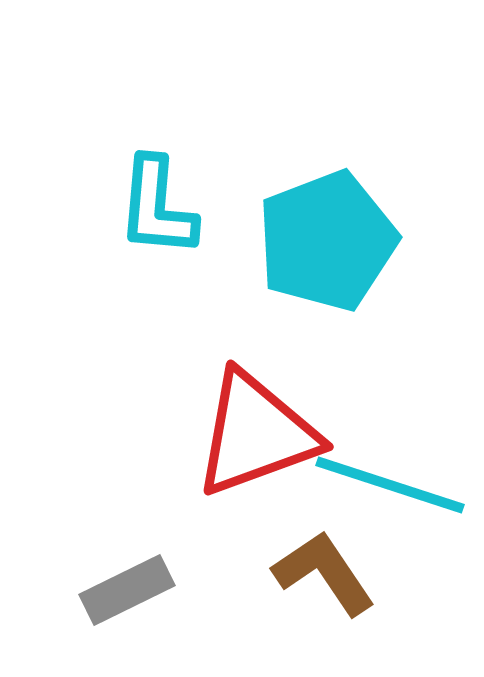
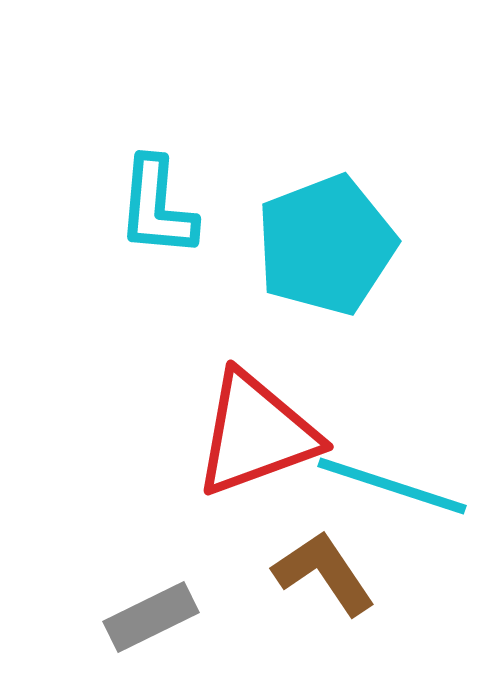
cyan pentagon: moved 1 px left, 4 px down
cyan line: moved 2 px right, 1 px down
gray rectangle: moved 24 px right, 27 px down
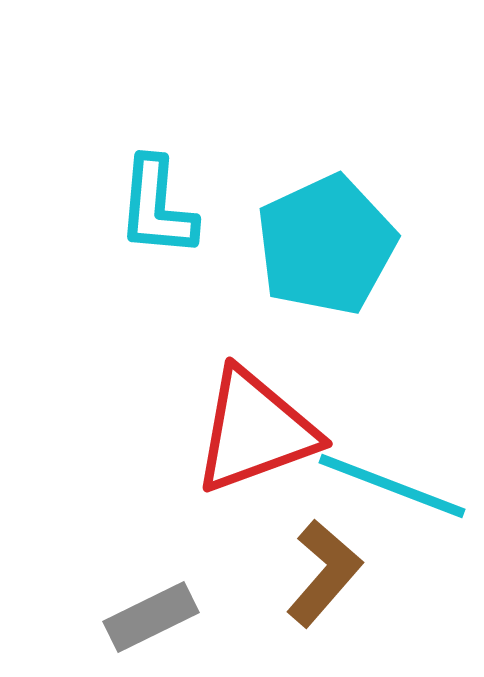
cyan pentagon: rotated 4 degrees counterclockwise
red triangle: moved 1 px left, 3 px up
cyan line: rotated 3 degrees clockwise
brown L-shape: rotated 75 degrees clockwise
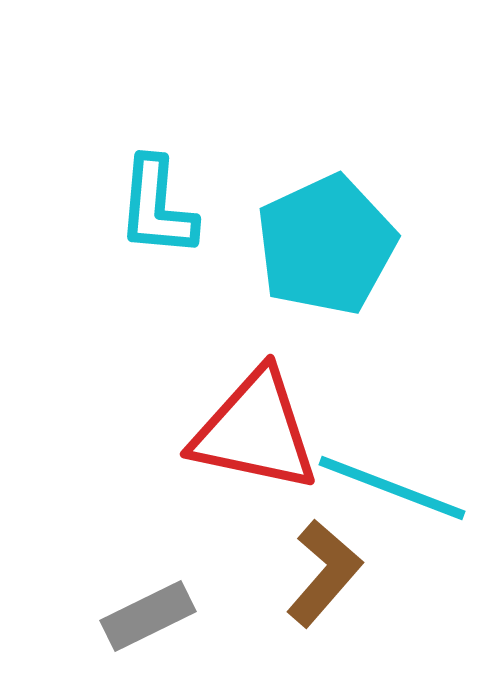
red triangle: rotated 32 degrees clockwise
cyan line: moved 2 px down
gray rectangle: moved 3 px left, 1 px up
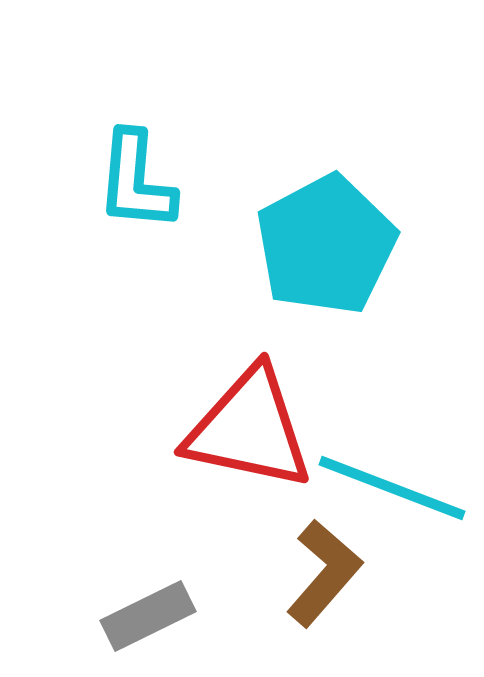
cyan L-shape: moved 21 px left, 26 px up
cyan pentagon: rotated 3 degrees counterclockwise
red triangle: moved 6 px left, 2 px up
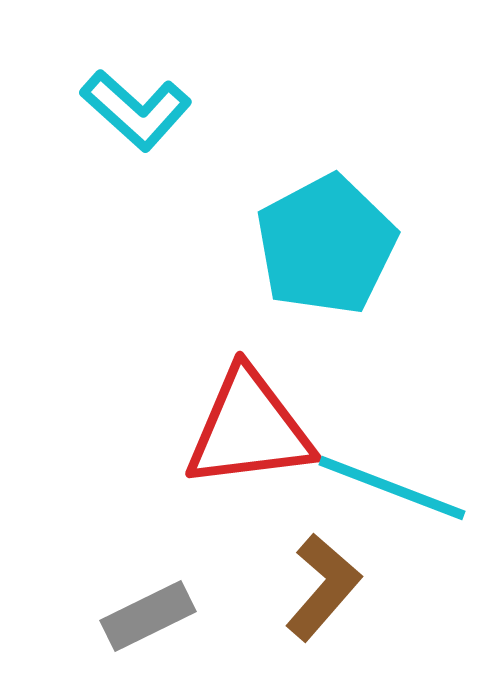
cyan L-shape: moved 71 px up; rotated 53 degrees counterclockwise
red triangle: rotated 19 degrees counterclockwise
brown L-shape: moved 1 px left, 14 px down
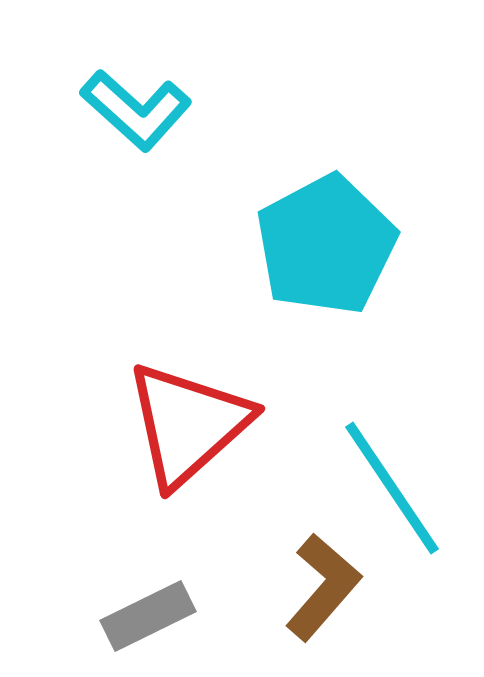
red triangle: moved 61 px left, 5 px up; rotated 35 degrees counterclockwise
cyan line: rotated 35 degrees clockwise
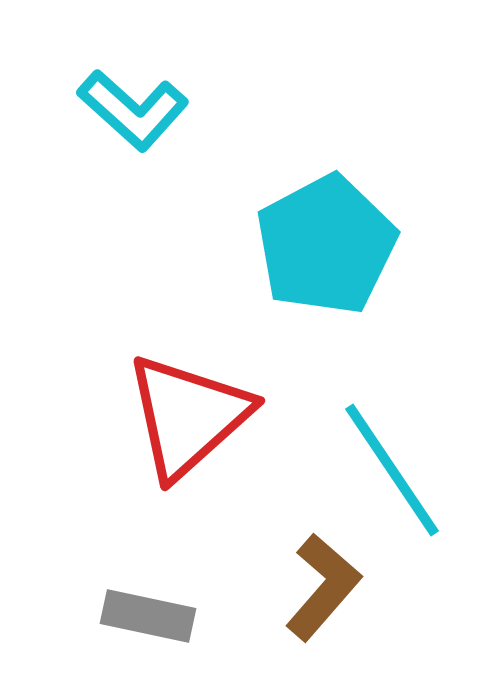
cyan L-shape: moved 3 px left
red triangle: moved 8 px up
cyan line: moved 18 px up
gray rectangle: rotated 38 degrees clockwise
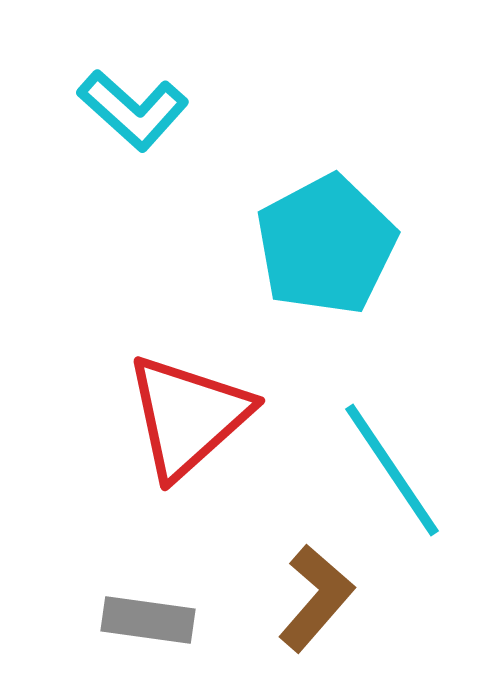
brown L-shape: moved 7 px left, 11 px down
gray rectangle: moved 4 px down; rotated 4 degrees counterclockwise
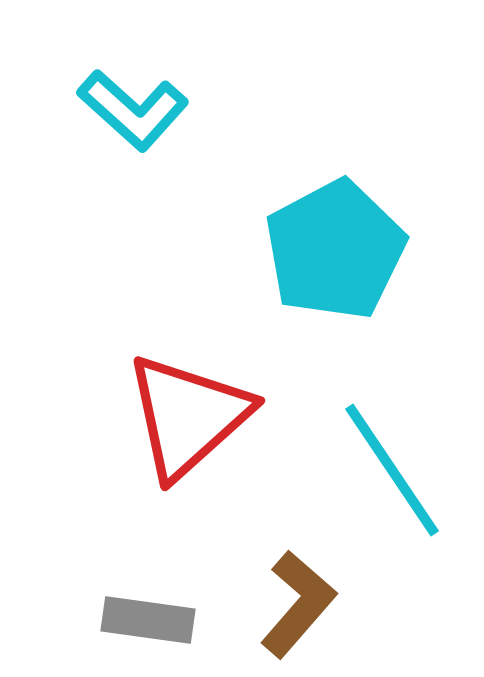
cyan pentagon: moved 9 px right, 5 px down
brown L-shape: moved 18 px left, 6 px down
